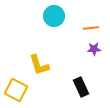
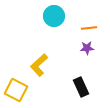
orange line: moved 2 px left
purple star: moved 7 px left, 1 px up
yellow L-shape: rotated 65 degrees clockwise
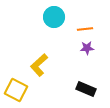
cyan circle: moved 1 px down
orange line: moved 4 px left, 1 px down
black rectangle: moved 5 px right, 2 px down; rotated 42 degrees counterclockwise
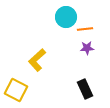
cyan circle: moved 12 px right
yellow L-shape: moved 2 px left, 5 px up
black rectangle: moved 1 px left; rotated 42 degrees clockwise
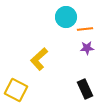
yellow L-shape: moved 2 px right, 1 px up
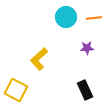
orange line: moved 9 px right, 11 px up
black rectangle: moved 1 px down
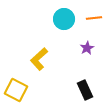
cyan circle: moved 2 px left, 2 px down
purple star: rotated 24 degrees counterclockwise
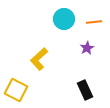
orange line: moved 4 px down
